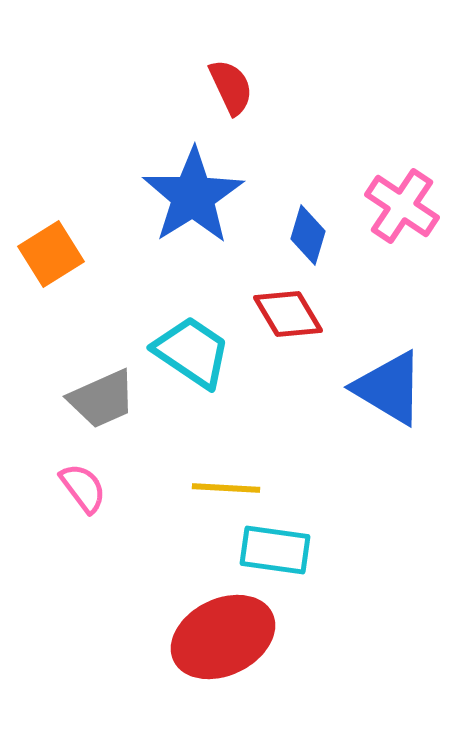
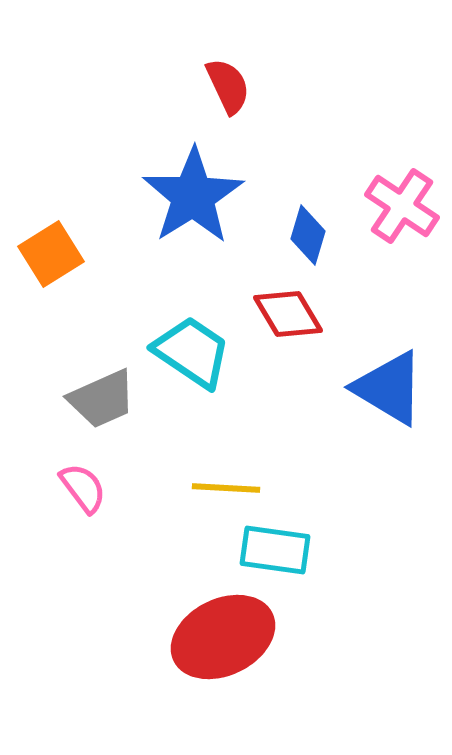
red semicircle: moved 3 px left, 1 px up
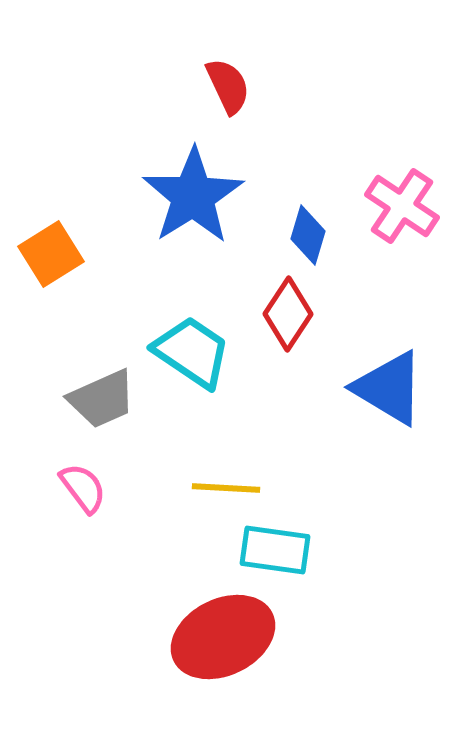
red diamond: rotated 64 degrees clockwise
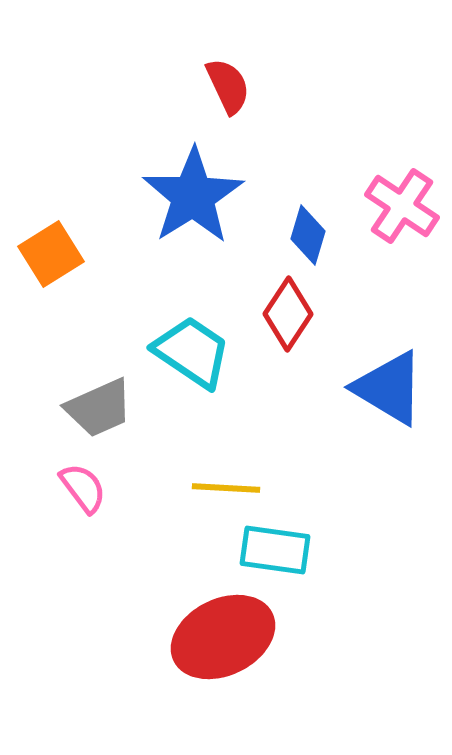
gray trapezoid: moved 3 px left, 9 px down
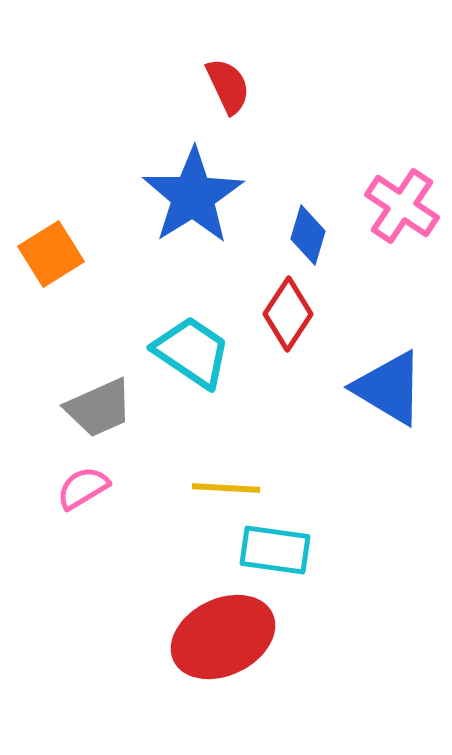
pink semicircle: rotated 84 degrees counterclockwise
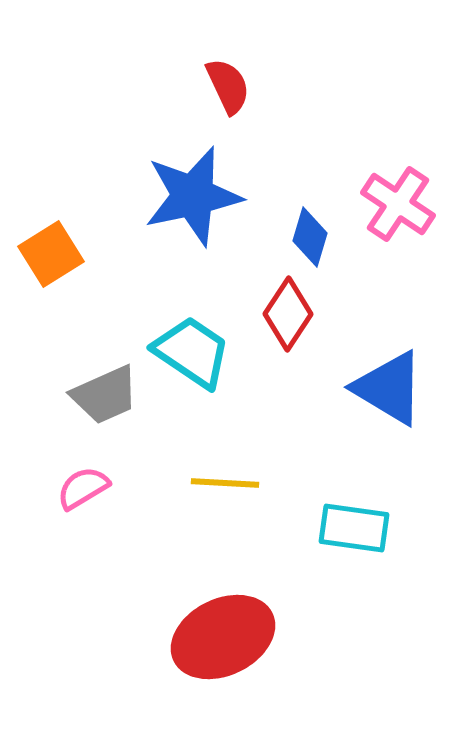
blue star: rotated 20 degrees clockwise
pink cross: moved 4 px left, 2 px up
blue diamond: moved 2 px right, 2 px down
gray trapezoid: moved 6 px right, 13 px up
yellow line: moved 1 px left, 5 px up
cyan rectangle: moved 79 px right, 22 px up
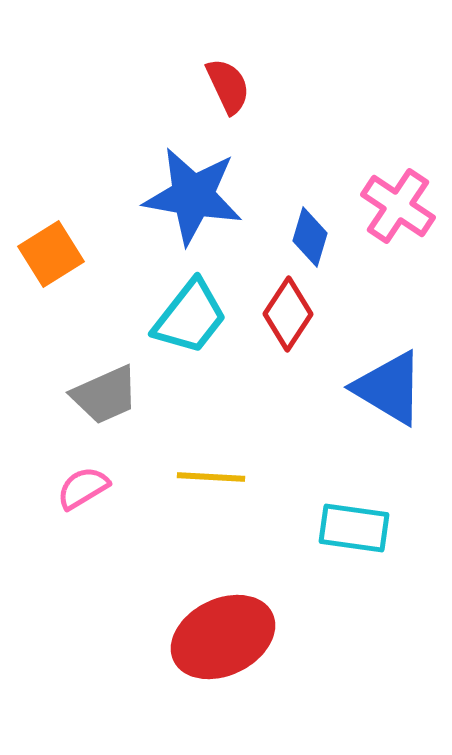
blue star: rotated 22 degrees clockwise
pink cross: moved 2 px down
cyan trapezoid: moved 2 px left, 35 px up; rotated 94 degrees clockwise
yellow line: moved 14 px left, 6 px up
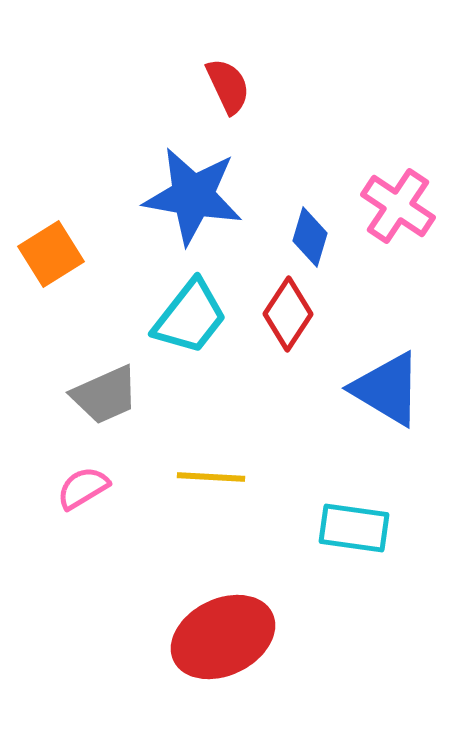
blue triangle: moved 2 px left, 1 px down
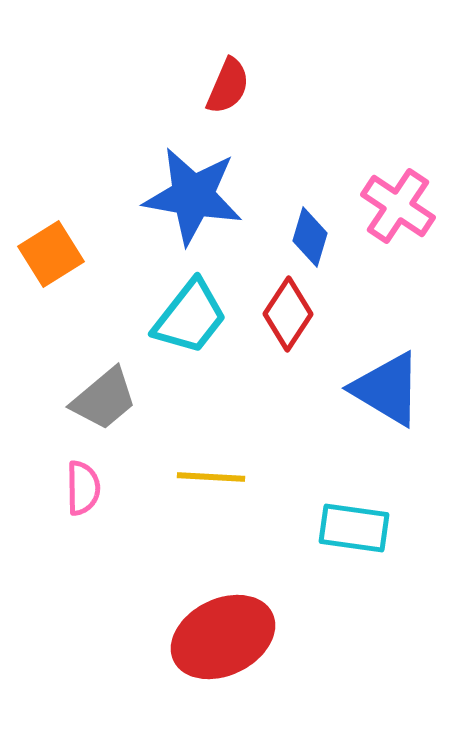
red semicircle: rotated 48 degrees clockwise
gray trapezoid: moved 1 px left, 4 px down; rotated 16 degrees counterclockwise
pink semicircle: rotated 120 degrees clockwise
